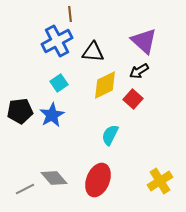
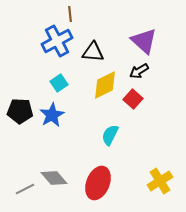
black pentagon: rotated 10 degrees clockwise
red ellipse: moved 3 px down
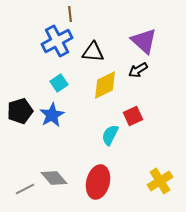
black arrow: moved 1 px left, 1 px up
red square: moved 17 px down; rotated 24 degrees clockwise
black pentagon: rotated 20 degrees counterclockwise
red ellipse: moved 1 px up; rotated 8 degrees counterclockwise
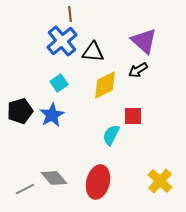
blue cross: moved 5 px right; rotated 12 degrees counterclockwise
red square: rotated 24 degrees clockwise
cyan semicircle: moved 1 px right
yellow cross: rotated 15 degrees counterclockwise
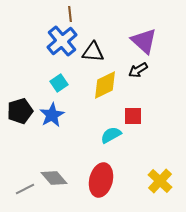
cyan semicircle: rotated 35 degrees clockwise
red ellipse: moved 3 px right, 2 px up
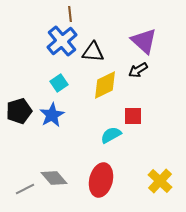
black pentagon: moved 1 px left
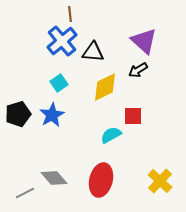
yellow diamond: moved 2 px down
black pentagon: moved 1 px left, 3 px down
gray line: moved 4 px down
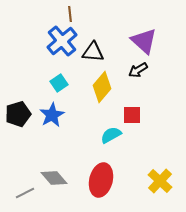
yellow diamond: moved 3 px left; rotated 24 degrees counterclockwise
red square: moved 1 px left, 1 px up
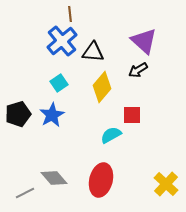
yellow cross: moved 6 px right, 3 px down
